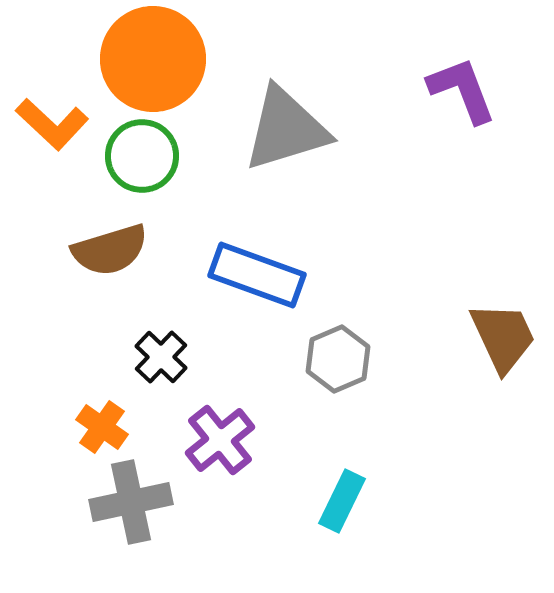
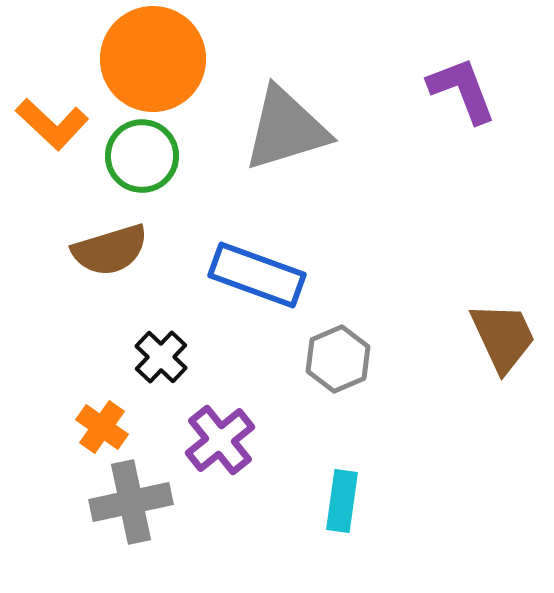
cyan rectangle: rotated 18 degrees counterclockwise
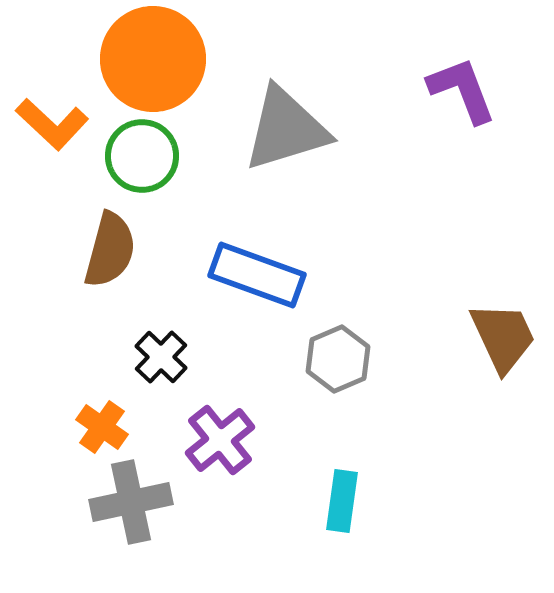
brown semicircle: rotated 58 degrees counterclockwise
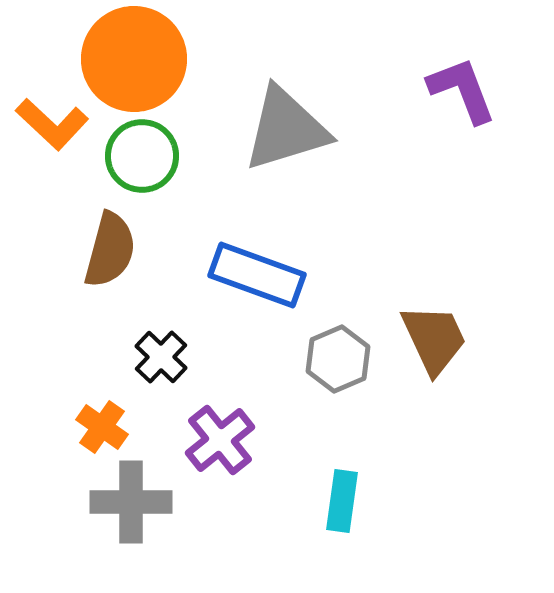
orange circle: moved 19 px left
brown trapezoid: moved 69 px left, 2 px down
gray cross: rotated 12 degrees clockwise
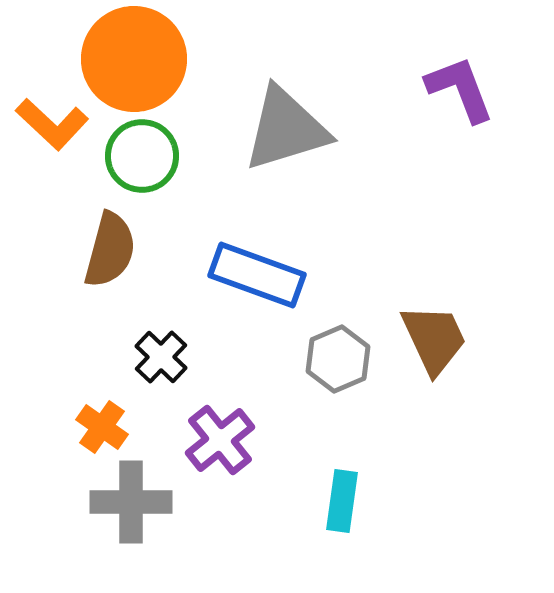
purple L-shape: moved 2 px left, 1 px up
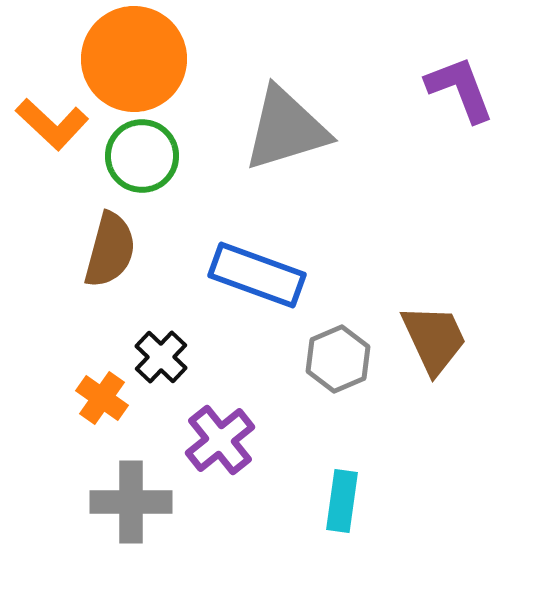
orange cross: moved 29 px up
